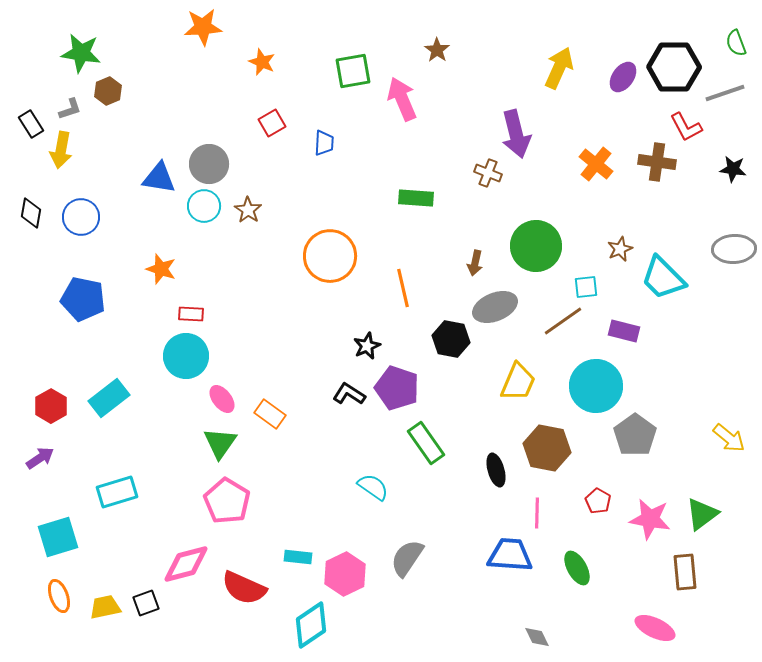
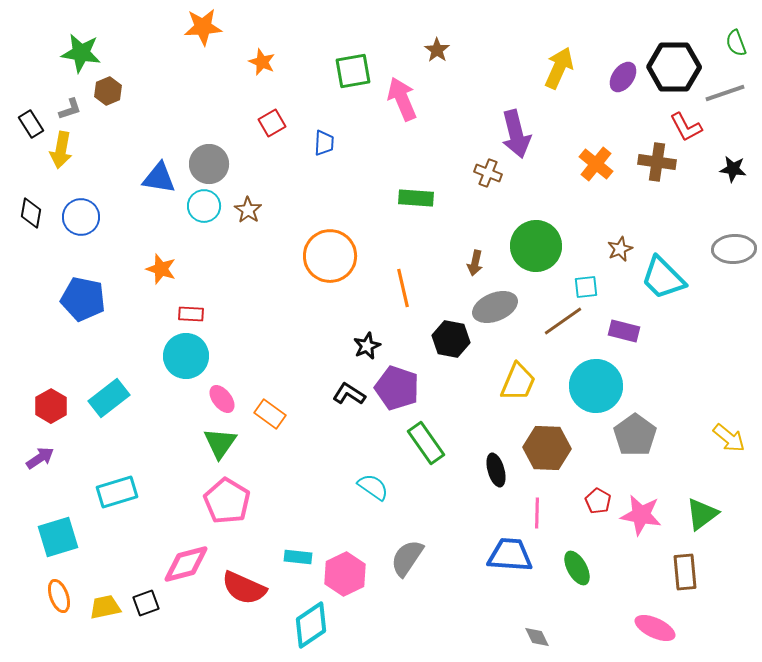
brown hexagon at (547, 448): rotated 9 degrees counterclockwise
pink star at (650, 519): moved 9 px left, 4 px up
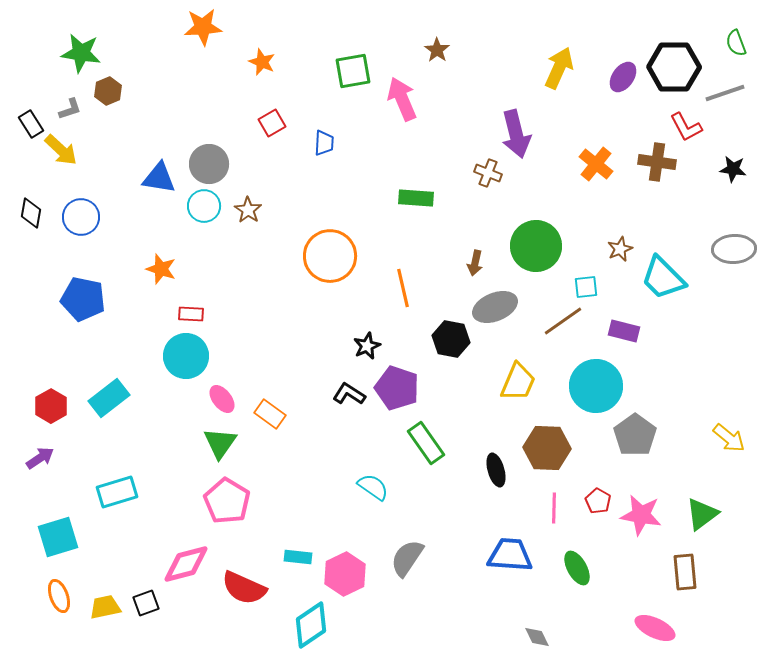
yellow arrow at (61, 150): rotated 57 degrees counterclockwise
pink line at (537, 513): moved 17 px right, 5 px up
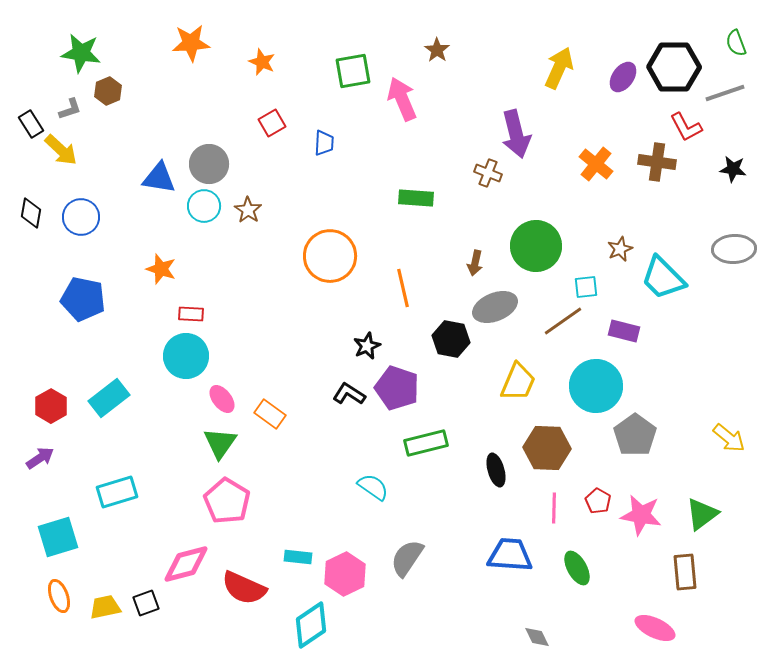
orange star at (203, 27): moved 12 px left, 16 px down
green rectangle at (426, 443): rotated 69 degrees counterclockwise
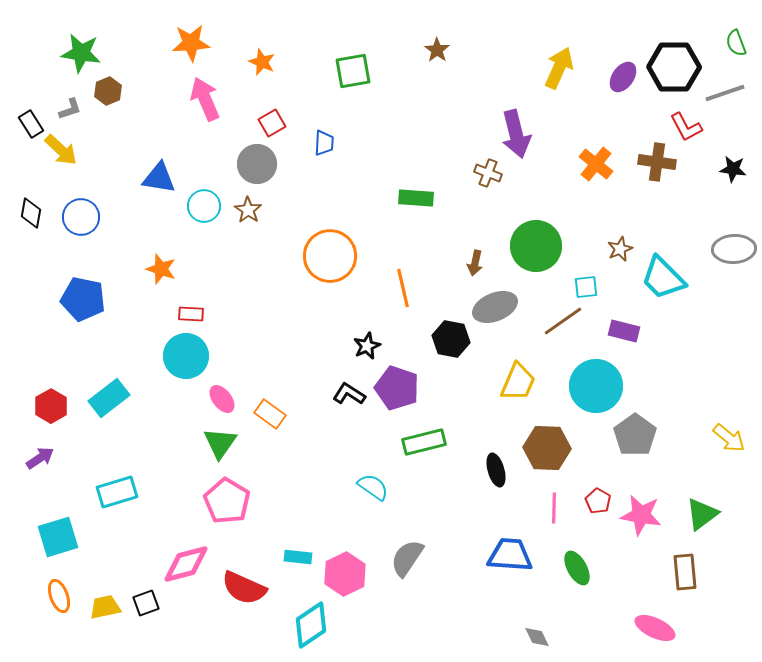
pink arrow at (402, 99): moved 197 px left
gray circle at (209, 164): moved 48 px right
green rectangle at (426, 443): moved 2 px left, 1 px up
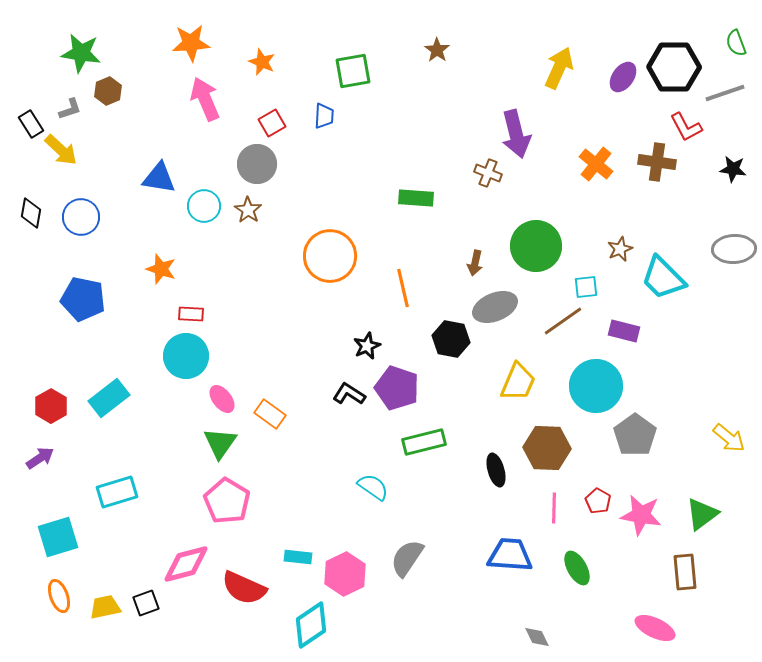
blue trapezoid at (324, 143): moved 27 px up
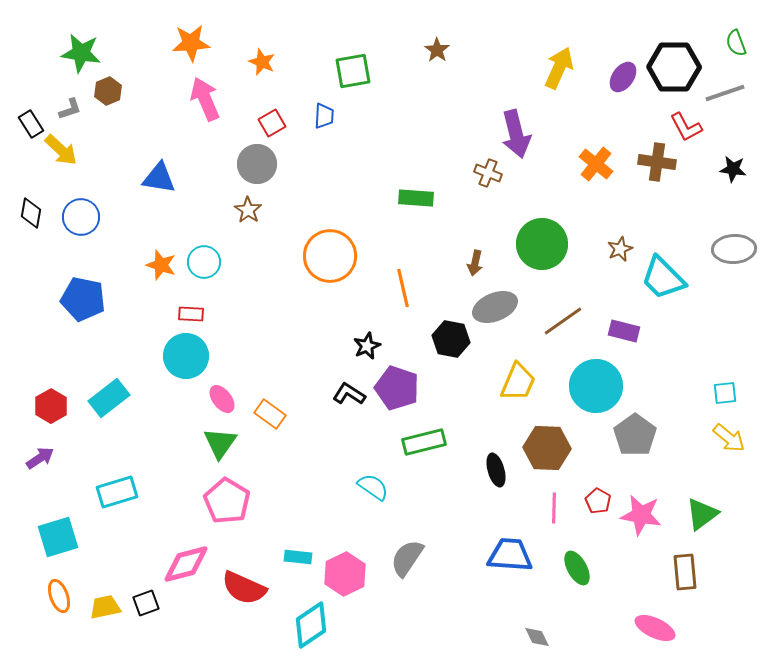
cyan circle at (204, 206): moved 56 px down
green circle at (536, 246): moved 6 px right, 2 px up
orange star at (161, 269): moved 4 px up
cyan square at (586, 287): moved 139 px right, 106 px down
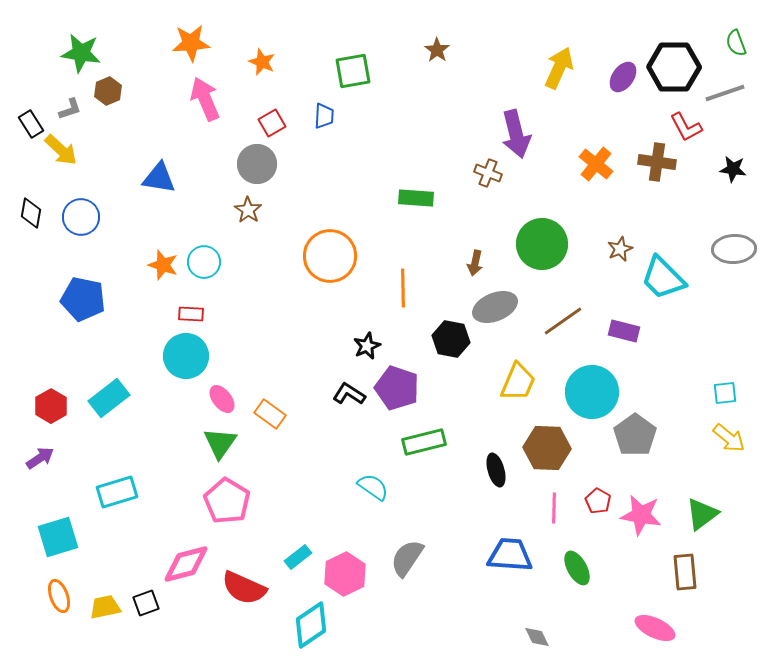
orange star at (161, 265): moved 2 px right
orange line at (403, 288): rotated 12 degrees clockwise
cyan circle at (596, 386): moved 4 px left, 6 px down
cyan rectangle at (298, 557): rotated 44 degrees counterclockwise
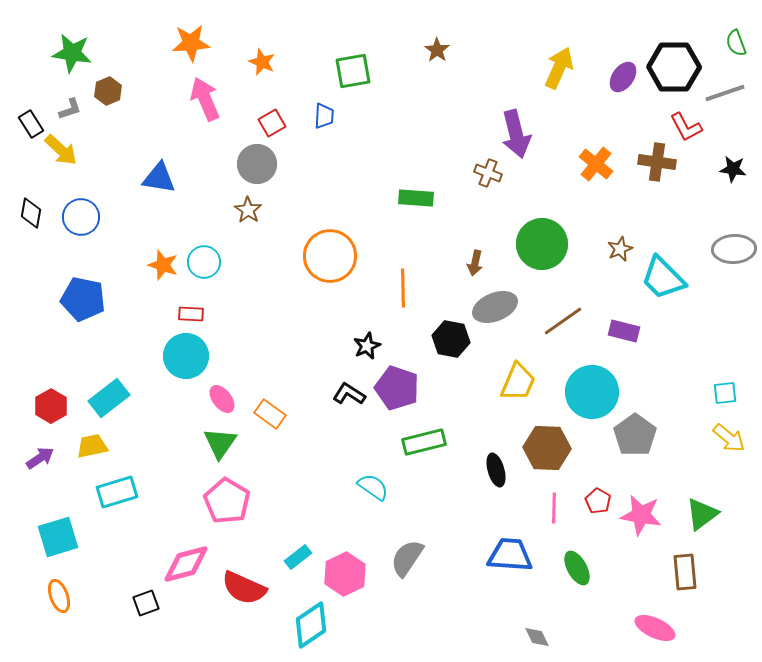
green star at (81, 53): moved 9 px left
yellow trapezoid at (105, 607): moved 13 px left, 161 px up
